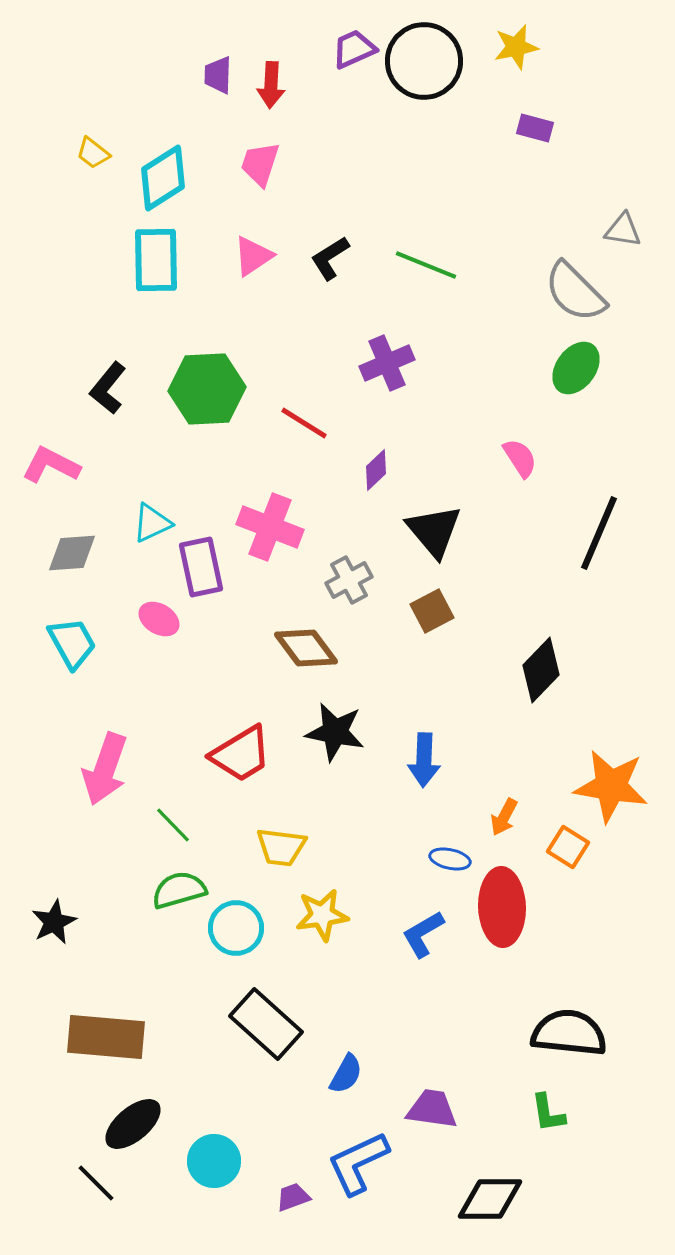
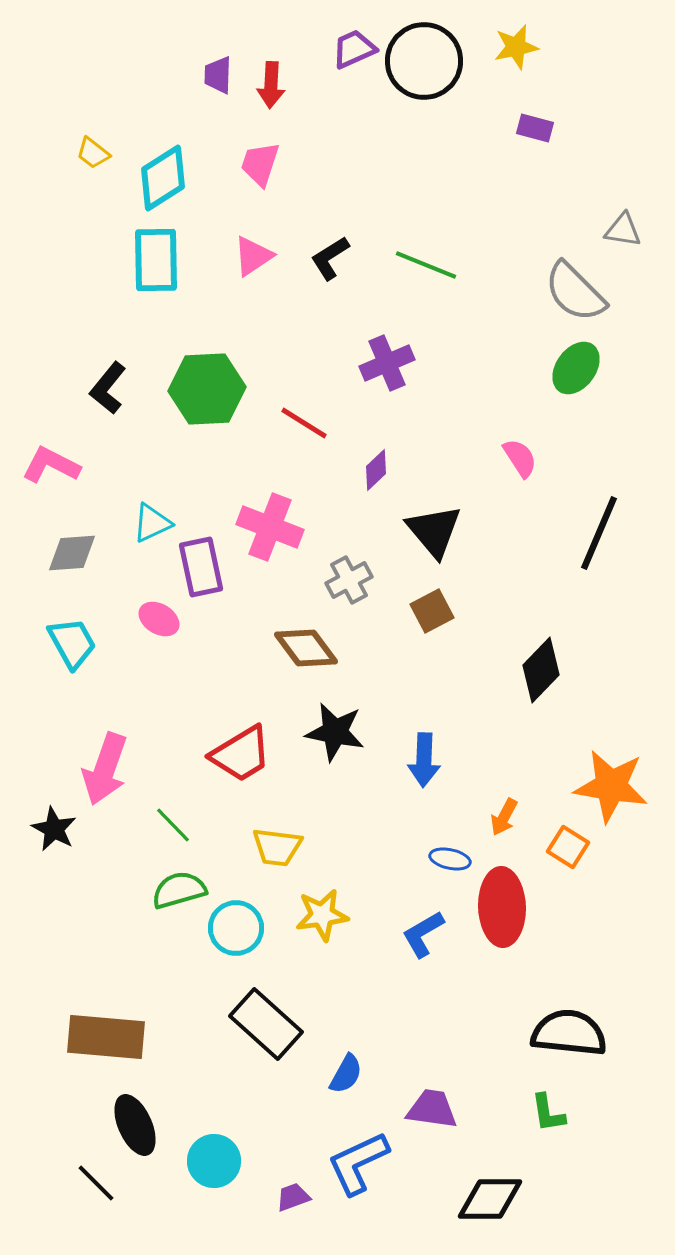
yellow trapezoid at (281, 847): moved 4 px left
black star at (54, 922): moved 93 px up; rotated 18 degrees counterclockwise
black ellipse at (133, 1124): moved 2 px right, 1 px down; rotated 74 degrees counterclockwise
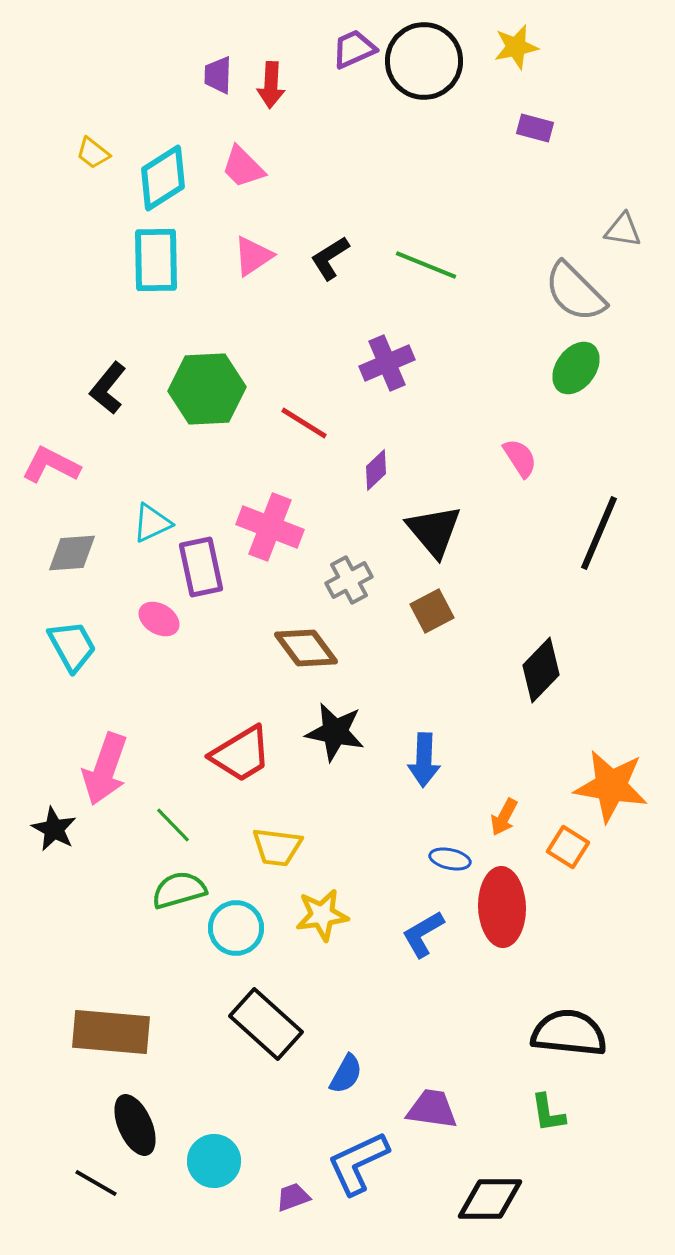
pink trapezoid at (260, 164): moved 17 px left, 3 px down; rotated 63 degrees counterclockwise
cyan trapezoid at (72, 643): moved 3 px down
brown rectangle at (106, 1037): moved 5 px right, 5 px up
black line at (96, 1183): rotated 15 degrees counterclockwise
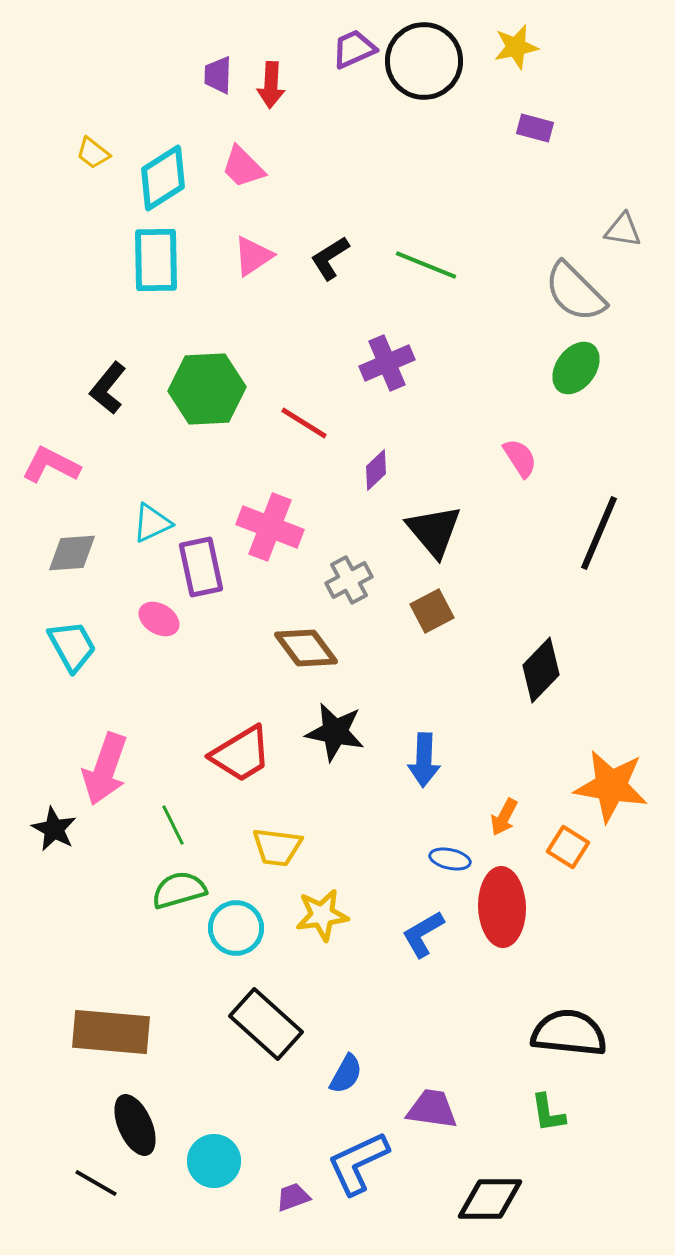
green line at (173, 825): rotated 18 degrees clockwise
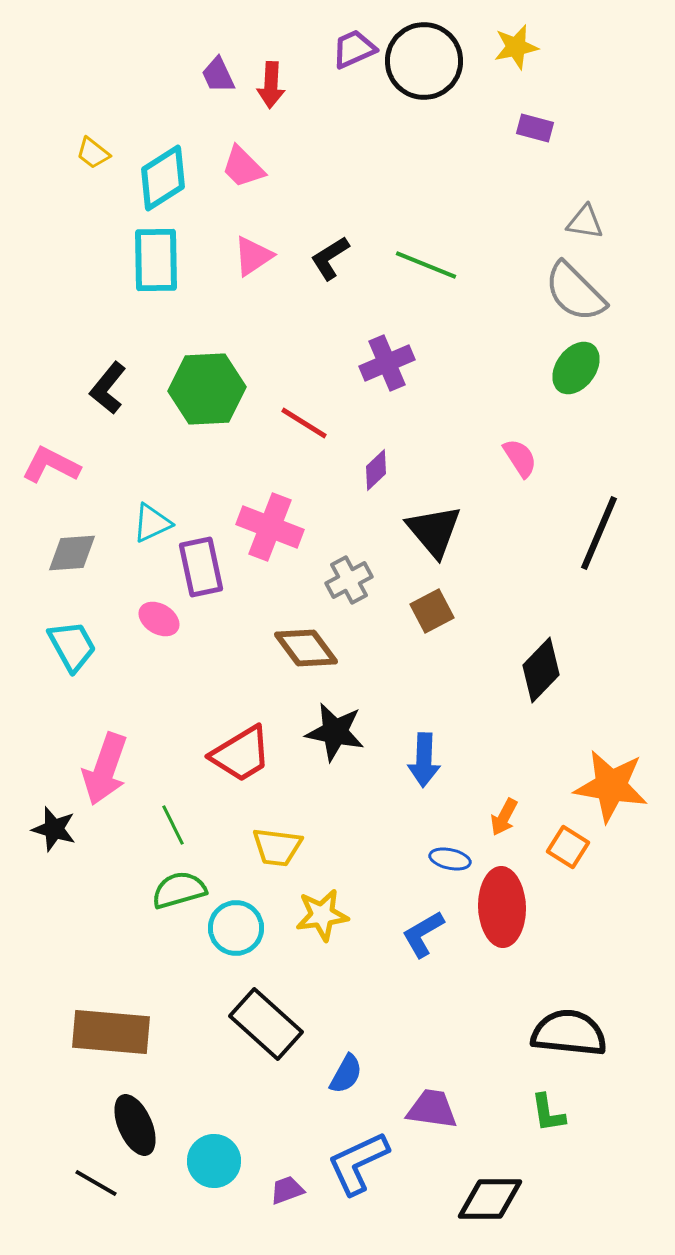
purple trapezoid at (218, 75): rotated 27 degrees counterclockwise
gray triangle at (623, 230): moved 38 px left, 8 px up
black star at (54, 829): rotated 12 degrees counterclockwise
purple trapezoid at (293, 1197): moved 6 px left, 7 px up
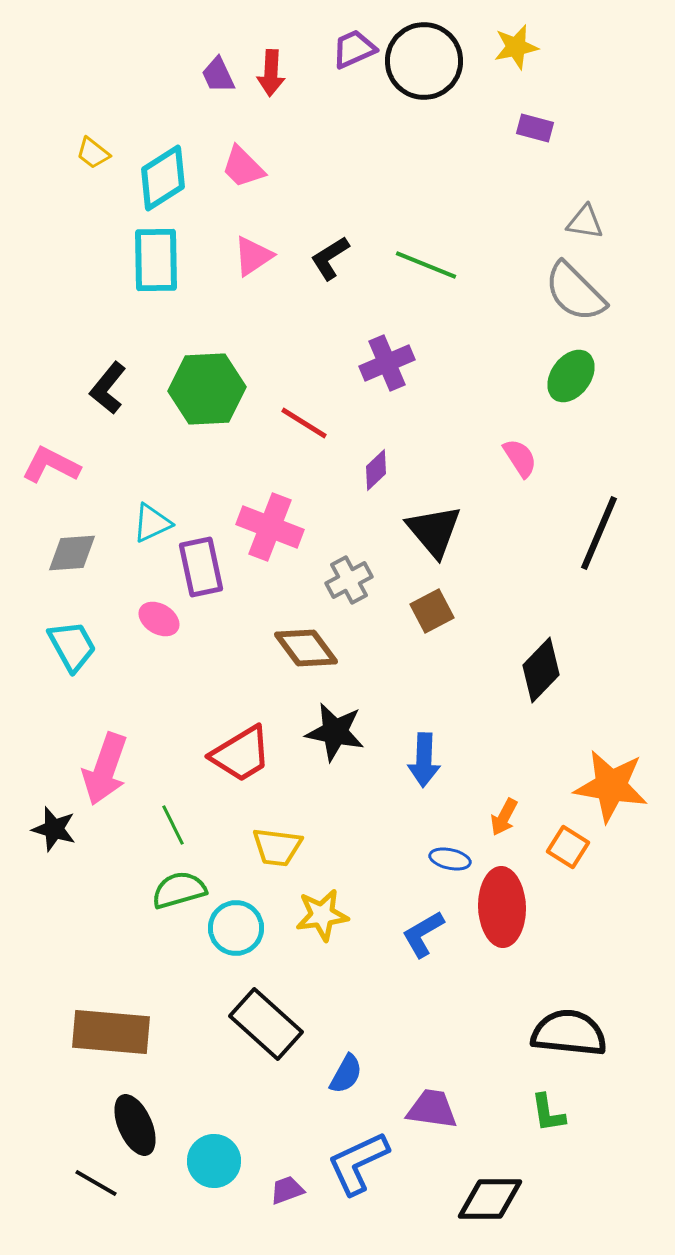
red arrow at (271, 85): moved 12 px up
green ellipse at (576, 368): moved 5 px left, 8 px down
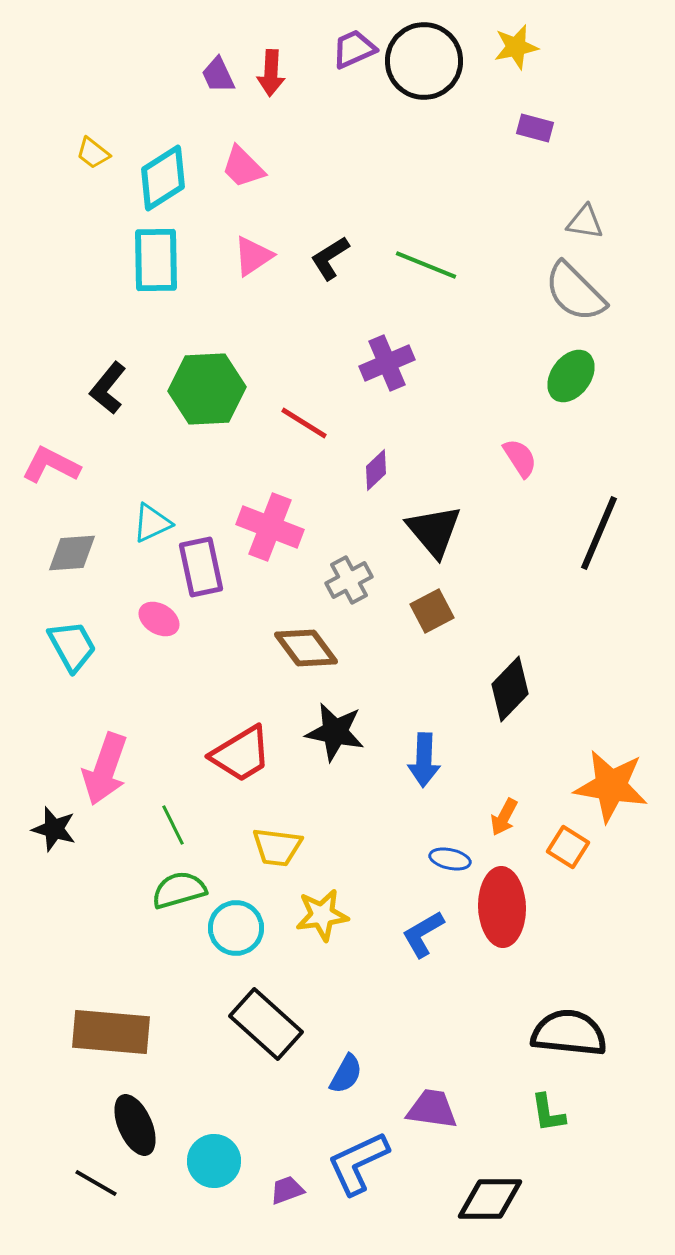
black diamond at (541, 670): moved 31 px left, 19 px down
